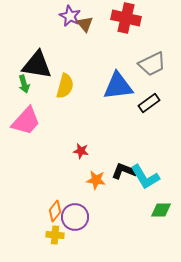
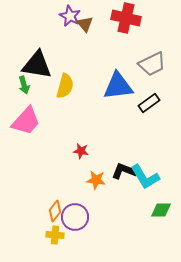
green arrow: moved 1 px down
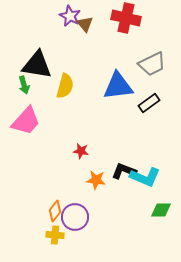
cyan L-shape: rotated 36 degrees counterclockwise
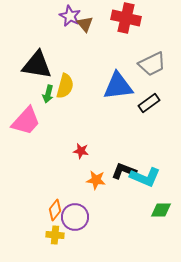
green arrow: moved 24 px right, 9 px down; rotated 30 degrees clockwise
orange diamond: moved 1 px up
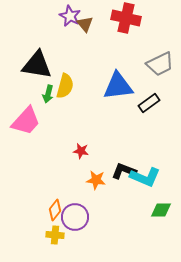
gray trapezoid: moved 8 px right
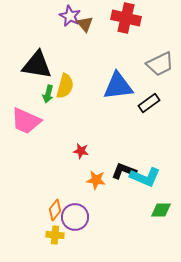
pink trapezoid: rotated 72 degrees clockwise
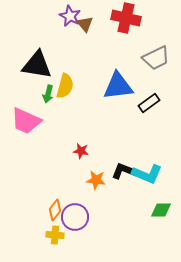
gray trapezoid: moved 4 px left, 6 px up
cyan L-shape: moved 2 px right, 3 px up
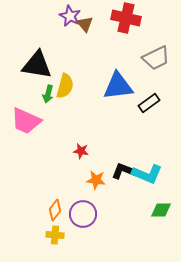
purple circle: moved 8 px right, 3 px up
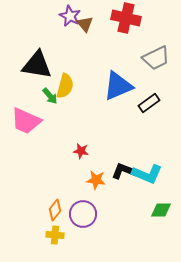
blue triangle: rotated 16 degrees counterclockwise
green arrow: moved 2 px right, 2 px down; rotated 54 degrees counterclockwise
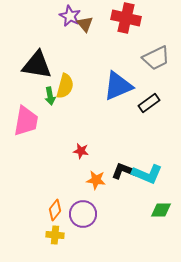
green arrow: rotated 30 degrees clockwise
pink trapezoid: rotated 104 degrees counterclockwise
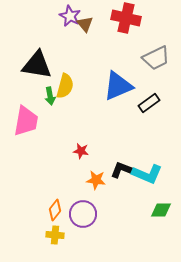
black L-shape: moved 1 px left, 1 px up
